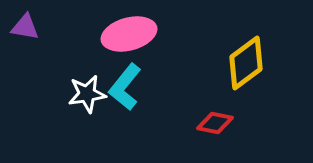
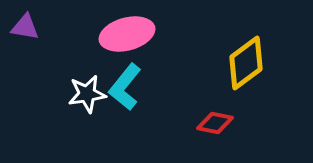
pink ellipse: moved 2 px left
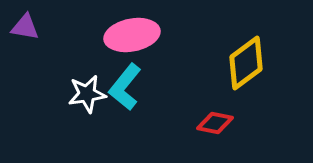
pink ellipse: moved 5 px right, 1 px down; rotated 4 degrees clockwise
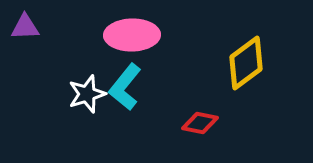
purple triangle: rotated 12 degrees counterclockwise
pink ellipse: rotated 10 degrees clockwise
white star: rotated 9 degrees counterclockwise
red diamond: moved 15 px left
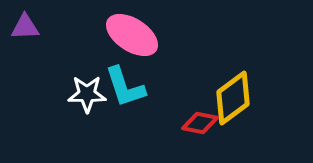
pink ellipse: rotated 34 degrees clockwise
yellow diamond: moved 13 px left, 35 px down
cyan L-shape: rotated 57 degrees counterclockwise
white star: rotated 18 degrees clockwise
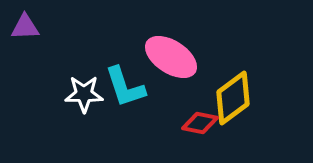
pink ellipse: moved 39 px right, 22 px down
white star: moved 3 px left
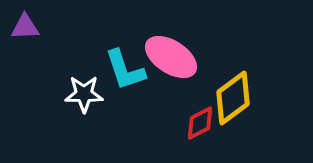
cyan L-shape: moved 17 px up
red diamond: rotated 39 degrees counterclockwise
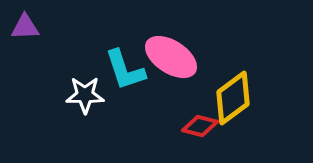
white star: moved 1 px right, 1 px down
red diamond: moved 3 px down; rotated 42 degrees clockwise
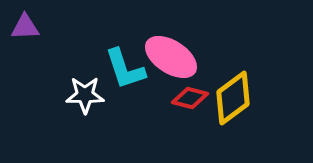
cyan L-shape: moved 1 px up
red diamond: moved 10 px left, 28 px up
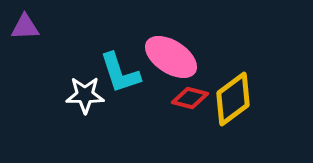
cyan L-shape: moved 5 px left, 4 px down
yellow diamond: moved 1 px down
